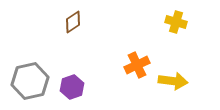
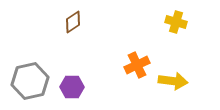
purple hexagon: rotated 20 degrees clockwise
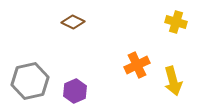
brown diamond: rotated 60 degrees clockwise
yellow arrow: rotated 68 degrees clockwise
purple hexagon: moved 3 px right, 4 px down; rotated 25 degrees counterclockwise
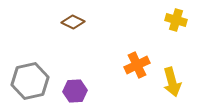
yellow cross: moved 2 px up
yellow arrow: moved 1 px left, 1 px down
purple hexagon: rotated 20 degrees clockwise
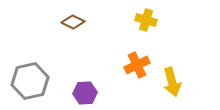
yellow cross: moved 30 px left
purple hexagon: moved 10 px right, 2 px down
